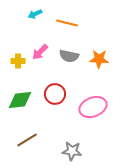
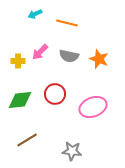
orange star: rotated 18 degrees clockwise
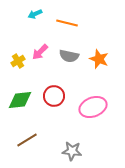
yellow cross: rotated 32 degrees counterclockwise
red circle: moved 1 px left, 2 px down
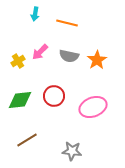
cyan arrow: rotated 56 degrees counterclockwise
orange star: moved 2 px left, 1 px down; rotated 18 degrees clockwise
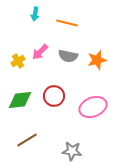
gray semicircle: moved 1 px left
orange star: rotated 18 degrees clockwise
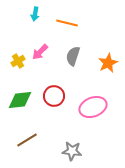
gray semicircle: moved 5 px right; rotated 96 degrees clockwise
orange star: moved 11 px right, 3 px down; rotated 12 degrees counterclockwise
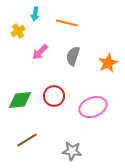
yellow cross: moved 30 px up
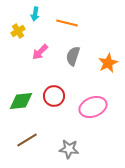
green diamond: moved 1 px right, 1 px down
gray star: moved 3 px left, 2 px up
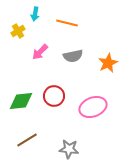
gray semicircle: rotated 120 degrees counterclockwise
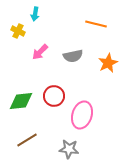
orange line: moved 29 px right, 1 px down
yellow cross: rotated 32 degrees counterclockwise
pink ellipse: moved 11 px left, 8 px down; rotated 52 degrees counterclockwise
